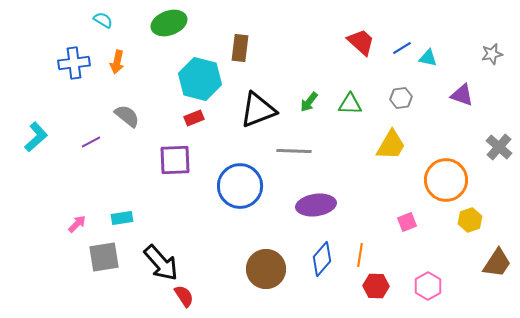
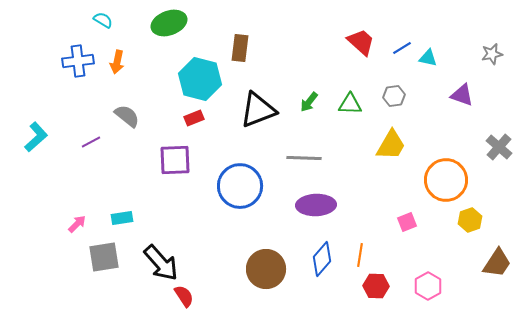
blue cross: moved 4 px right, 2 px up
gray hexagon: moved 7 px left, 2 px up
gray line: moved 10 px right, 7 px down
purple ellipse: rotated 6 degrees clockwise
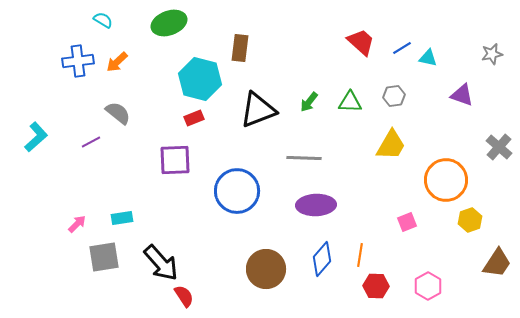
orange arrow: rotated 35 degrees clockwise
green triangle: moved 2 px up
gray semicircle: moved 9 px left, 3 px up
blue circle: moved 3 px left, 5 px down
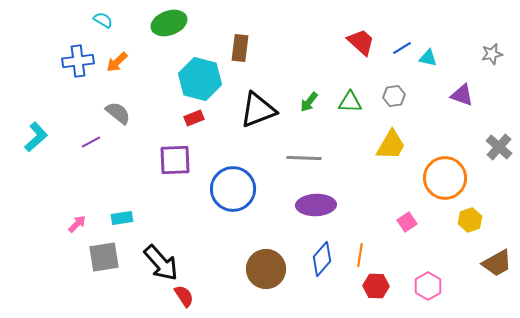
orange circle: moved 1 px left, 2 px up
blue circle: moved 4 px left, 2 px up
pink square: rotated 12 degrees counterclockwise
brown trapezoid: rotated 28 degrees clockwise
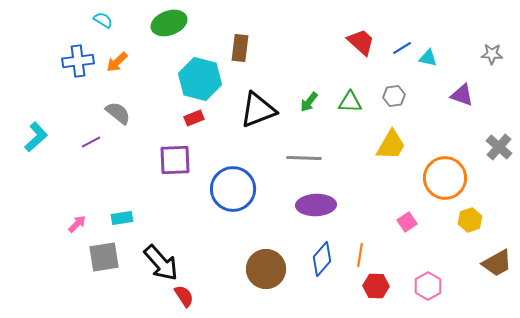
gray star: rotated 15 degrees clockwise
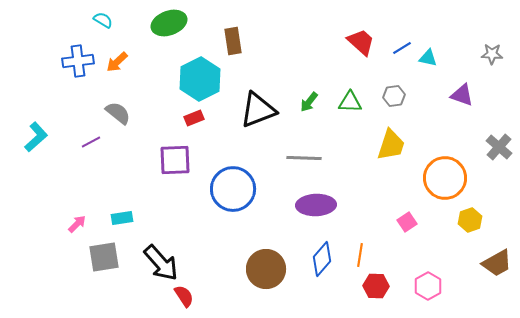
brown rectangle: moved 7 px left, 7 px up; rotated 16 degrees counterclockwise
cyan hexagon: rotated 18 degrees clockwise
yellow trapezoid: rotated 12 degrees counterclockwise
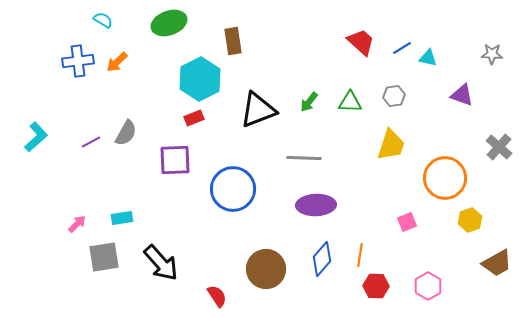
gray semicircle: moved 8 px right, 20 px down; rotated 80 degrees clockwise
pink square: rotated 12 degrees clockwise
red semicircle: moved 33 px right
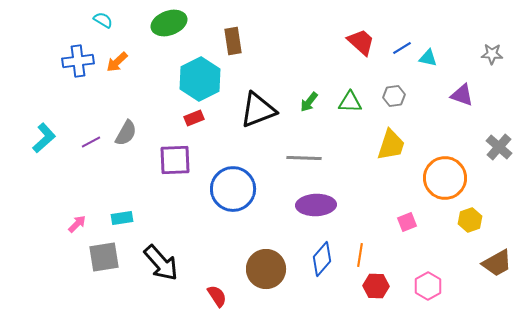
cyan L-shape: moved 8 px right, 1 px down
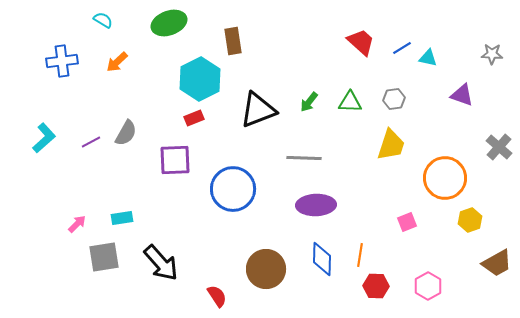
blue cross: moved 16 px left
gray hexagon: moved 3 px down
blue diamond: rotated 40 degrees counterclockwise
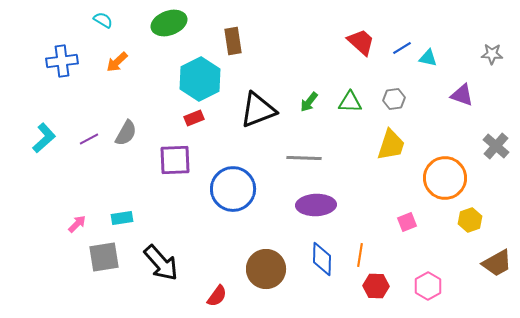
purple line: moved 2 px left, 3 px up
gray cross: moved 3 px left, 1 px up
red semicircle: rotated 70 degrees clockwise
